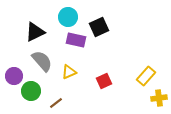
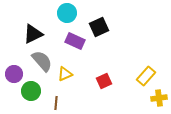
cyan circle: moved 1 px left, 4 px up
black triangle: moved 2 px left, 2 px down
purple rectangle: moved 1 px left, 1 px down; rotated 12 degrees clockwise
yellow triangle: moved 4 px left, 2 px down
purple circle: moved 2 px up
brown line: rotated 48 degrees counterclockwise
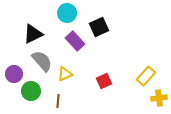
purple rectangle: rotated 24 degrees clockwise
brown line: moved 2 px right, 2 px up
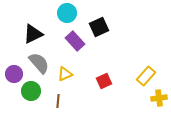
gray semicircle: moved 3 px left, 2 px down
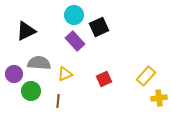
cyan circle: moved 7 px right, 2 px down
black triangle: moved 7 px left, 3 px up
gray semicircle: rotated 45 degrees counterclockwise
red square: moved 2 px up
